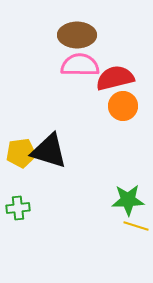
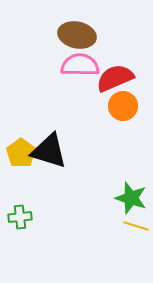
brown ellipse: rotated 12 degrees clockwise
red semicircle: rotated 9 degrees counterclockwise
yellow pentagon: rotated 28 degrees counterclockwise
green star: moved 3 px right, 2 px up; rotated 20 degrees clockwise
green cross: moved 2 px right, 9 px down
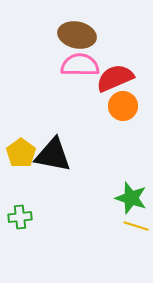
black triangle: moved 4 px right, 4 px down; rotated 6 degrees counterclockwise
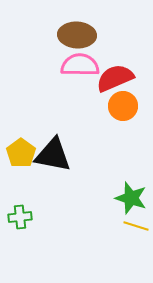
brown ellipse: rotated 9 degrees counterclockwise
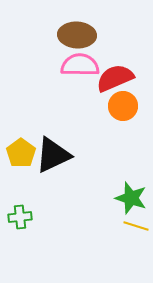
black triangle: rotated 36 degrees counterclockwise
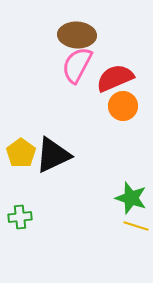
pink semicircle: moved 3 px left; rotated 63 degrees counterclockwise
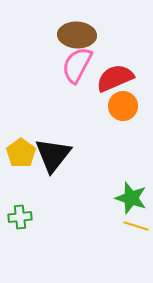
black triangle: rotated 27 degrees counterclockwise
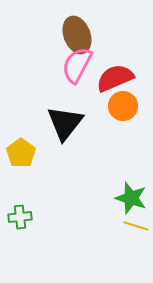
brown ellipse: rotated 66 degrees clockwise
black triangle: moved 12 px right, 32 px up
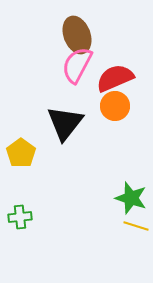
orange circle: moved 8 px left
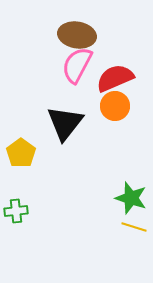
brown ellipse: rotated 60 degrees counterclockwise
green cross: moved 4 px left, 6 px up
yellow line: moved 2 px left, 1 px down
